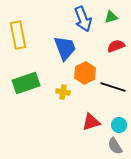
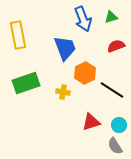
black line: moved 1 px left, 3 px down; rotated 15 degrees clockwise
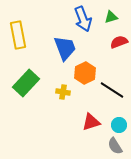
red semicircle: moved 3 px right, 4 px up
green rectangle: rotated 28 degrees counterclockwise
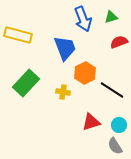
yellow rectangle: rotated 64 degrees counterclockwise
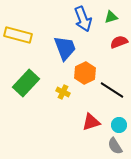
yellow cross: rotated 16 degrees clockwise
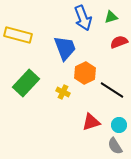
blue arrow: moved 1 px up
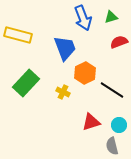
gray semicircle: moved 3 px left; rotated 18 degrees clockwise
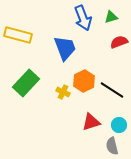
orange hexagon: moved 1 px left, 8 px down
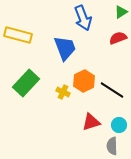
green triangle: moved 10 px right, 5 px up; rotated 16 degrees counterclockwise
red semicircle: moved 1 px left, 4 px up
gray semicircle: rotated 12 degrees clockwise
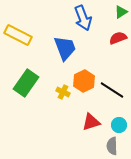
yellow rectangle: rotated 12 degrees clockwise
green rectangle: rotated 8 degrees counterclockwise
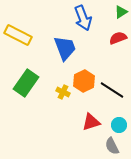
gray semicircle: rotated 24 degrees counterclockwise
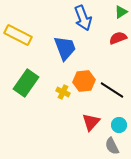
orange hexagon: rotated 20 degrees clockwise
red triangle: rotated 30 degrees counterclockwise
